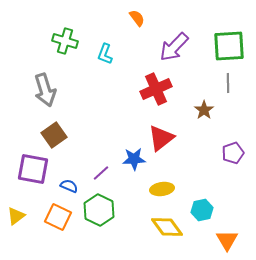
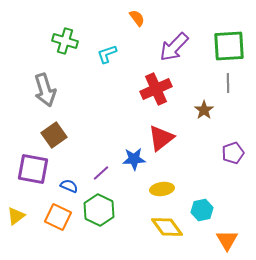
cyan L-shape: moved 2 px right; rotated 50 degrees clockwise
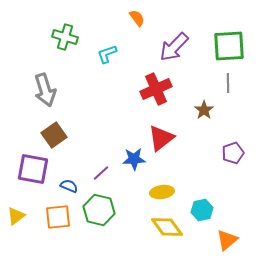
green cross: moved 4 px up
yellow ellipse: moved 3 px down
green hexagon: rotated 12 degrees counterclockwise
orange square: rotated 32 degrees counterclockwise
orange triangle: rotated 20 degrees clockwise
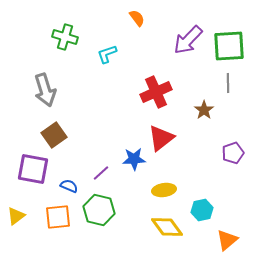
purple arrow: moved 14 px right, 7 px up
red cross: moved 3 px down
yellow ellipse: moved 2 px right, 2 px up
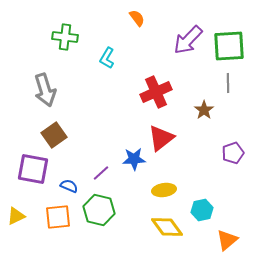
green cross: rotated 10 degrees counterclockwise
cyan L-shape: moved 4 px down; rotated 40 degrees counterclockwise
yellow triangle: rotated 12 degrees clockwise
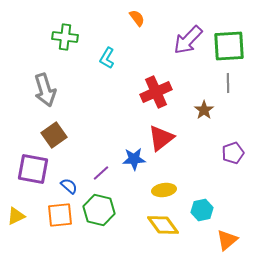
blue semicircle: rotated 18 degrees clockwise
orange square: moved 2 px right, 2 px up
yellow diamond: moved 4 px left, 2 px up
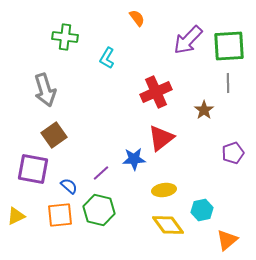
yellow diamond: moved 5 px right
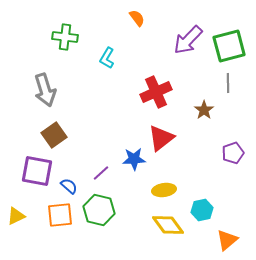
green square: rotated 12 degrees counterclockwise
purple square: moved 4 px right, 2 px down
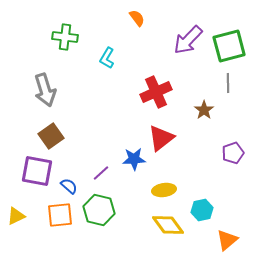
brown square: moved 3 px left, 1 px down
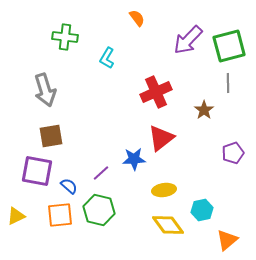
brown square: rotated 25 degrees clockwise
